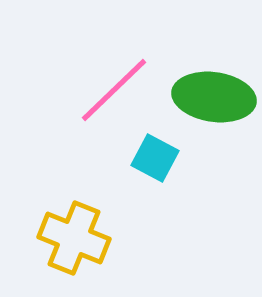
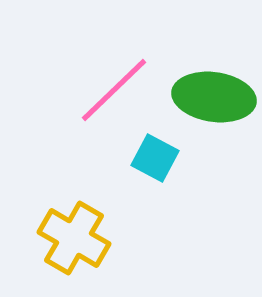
yellow cross: rotated 8 degrees clockwise
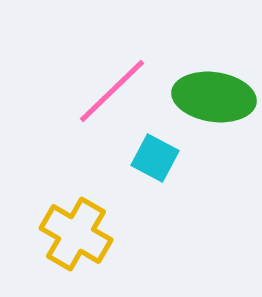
pink line: moved 2 px left, 1 px down
yellow cross: moved 2 px right, 4 px up
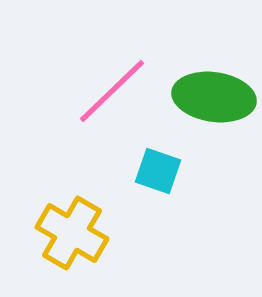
cyan square: moved 3 px right, 13 px down; rotated 9 degrees counterclockwise
yellow cross: moved 4 px left, 1 px up
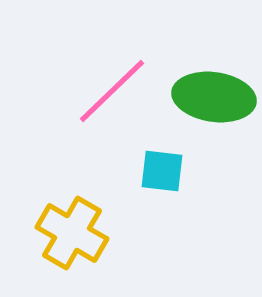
cyan square: moved 4 px right; rotated 12 degrees counterclockwise
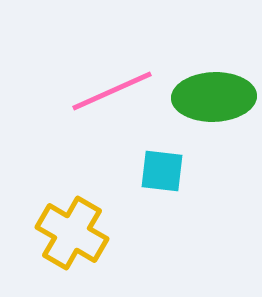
pink line: rotated 20 degrees clockwise
green ellipse: rotated 10 degrees counterclockwise
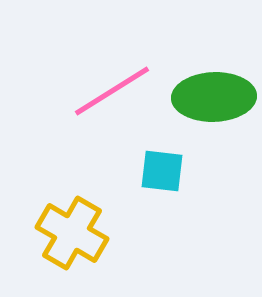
pink line: rotated 8 degrees counterclockwise
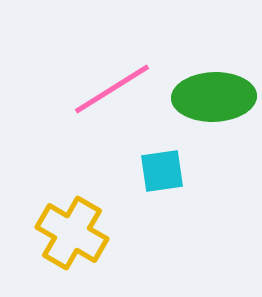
pink line: moved 2 px up
cyan square: rotated 15 degrees counterclockwise
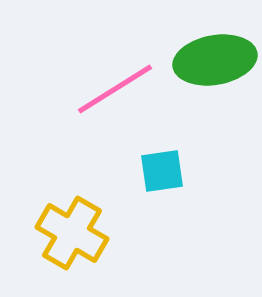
pink line: moved 3 px right
green ellipse: moved 1 px right, 37 px up; rotated 8 degrees counterclockwise
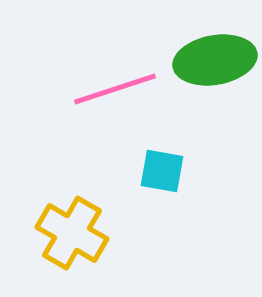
pink line: rotated 14 degrees clockwise
cyan square: rotated 18 degrees clockwise
